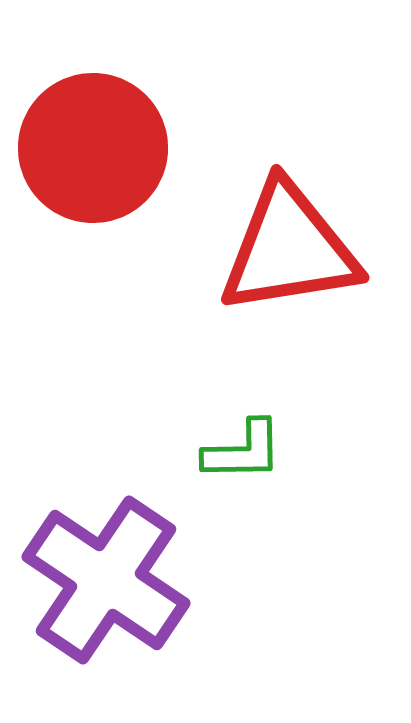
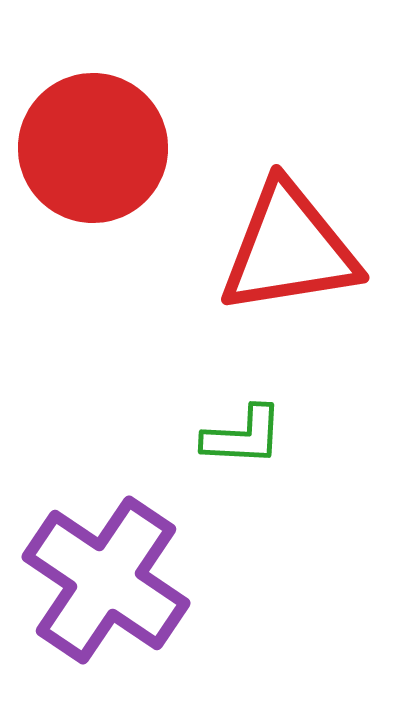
green L-shape: moved 15 px up; rotated 4 degrees clockwise
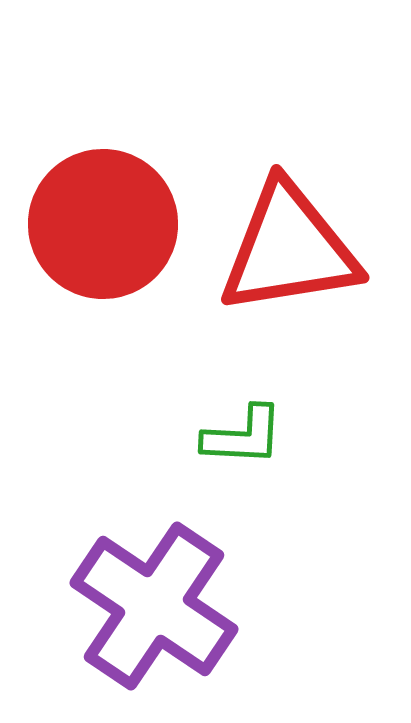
red circle: moved 10 px right, 76 px down
purple cross: moved 48 px right, 26 px down
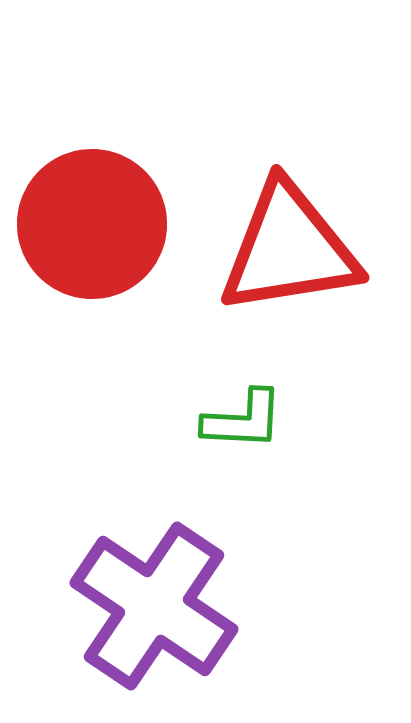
red circle: moved 11 px left
green L-shape: moved 16 px up
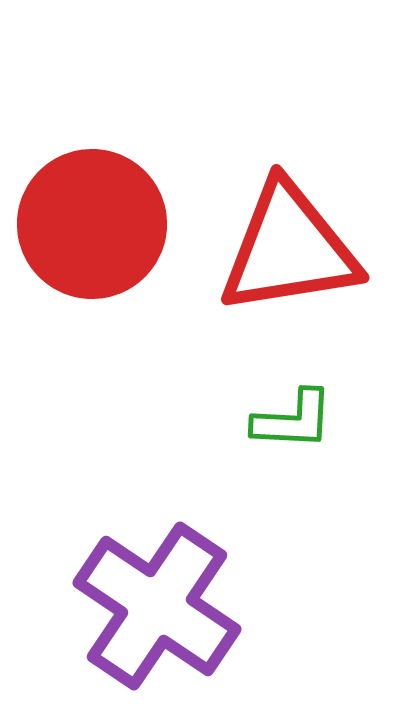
green L-shape: moved 50 px right
purple cross: moved 3 px right
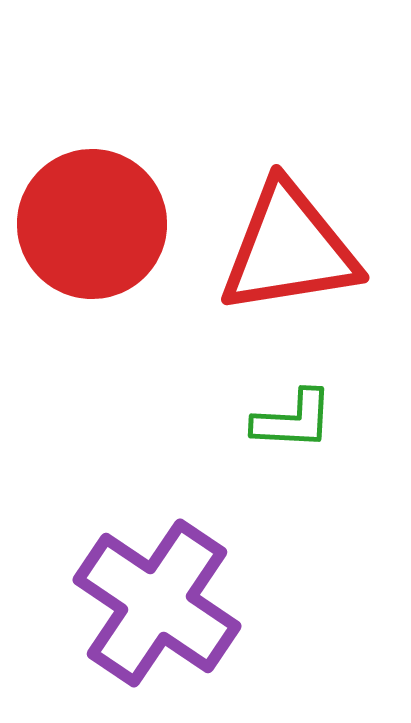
purple cross: moved 3 px up
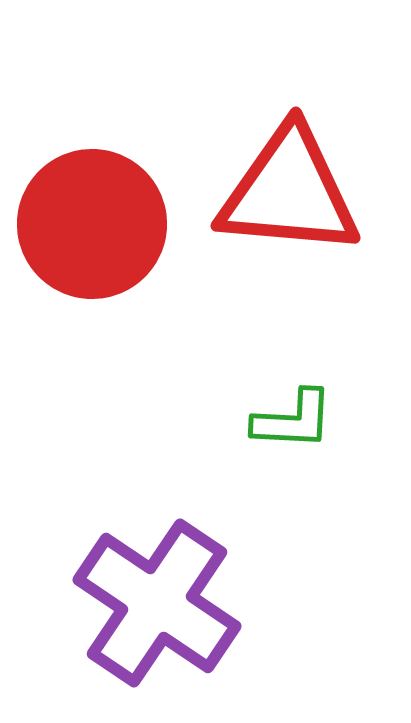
red triangle: moved 57 px up; rotated 14 degrees clockwise
